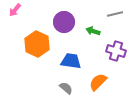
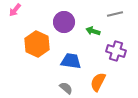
orange semicircle: rotated 18 degrees counterclockwise
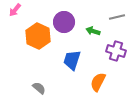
gray line: moved 2 px right, 3 px down
orange hexagon: moved 1 px right, 8 px up
blue trapezoid: moved 1 px right, 1 px up; rotated 80 degrees counterclockwise
gray semicircle: moved 27 px left
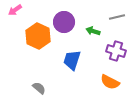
pink arrow: rotated 16 degrees clockwise
orange semicircle: moved 12 px right; rotated 90 degrees counterclockwise
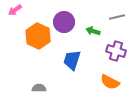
gray semicircle: rotated 40 degrees counterclockwise
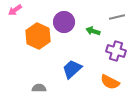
blue trapezoid: moved 9 px down; rotated 30 degrees clockwise
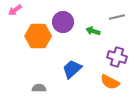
purple circle: moved 1 px left
orange hexagon: rotated 25 degrees counterclockwise
purple cross: moved 1 px right, 6 px down
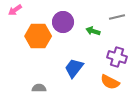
blue trapezoid: moved 2 px right, 1 px up; rotated 10 degrees counterclockwise
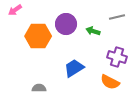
purple circle: moved 3 px right, 2 px down
blue trapezoid: rotated 20 degrees clockwise
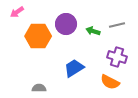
pink arrow: moved 2 px right, 2 px down
gray line: moved 8 px down
